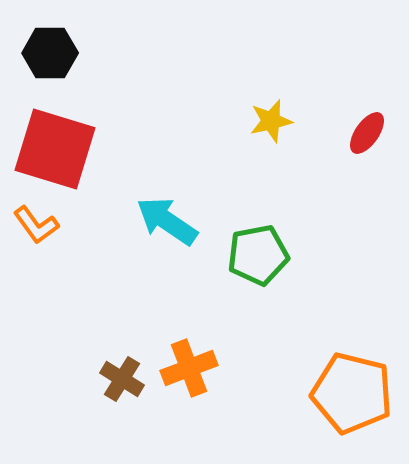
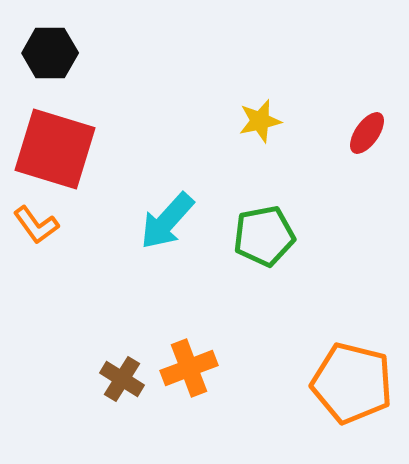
yellow star: moved 11 px left
cyan arrow: rotated 82 degrees counterclockwise
green pentagon: moved 6 px right, 19 px up
orange pentagon: moved 10 px up
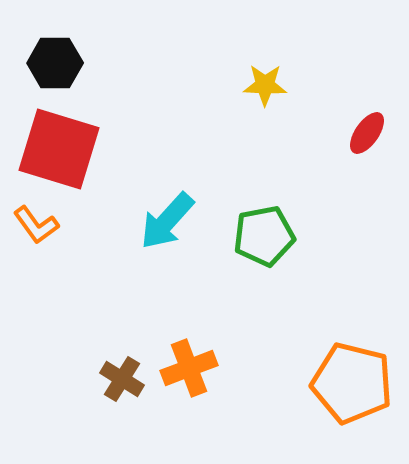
black hexagon: moved 5 px right, 10 px down
yellow star: moved 5 px right, 36 px up; rotated 15 degrees clockwise
red square: moved 4 px right
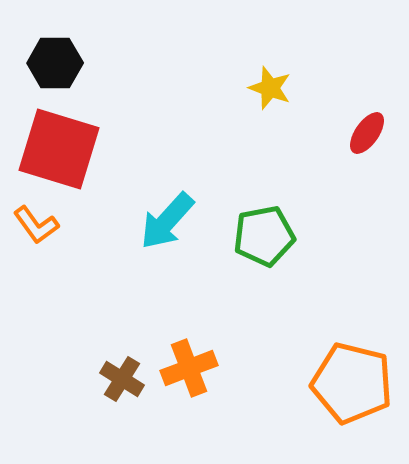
yellow star: moved 5 px right, 3 px down; rotated 18 degrees clockwise
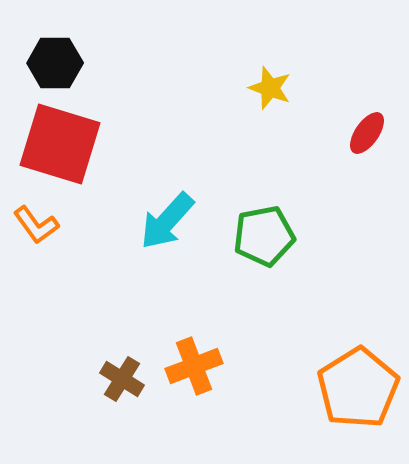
red square: moved 1 px right, 5 px up
orange cross: moved 5 px right, 2 px up
orange pentagon: moved 6 px right, 5 px down; rotated 26 degrees clockwise
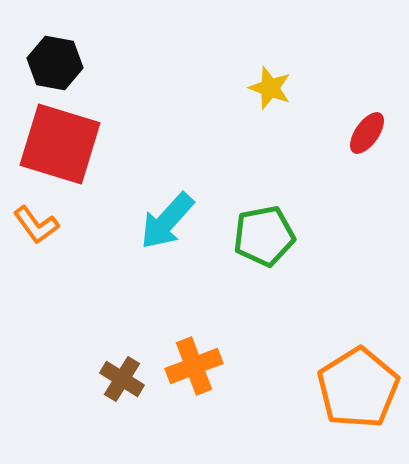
black hexagon: rotated 10 degrees clockwise
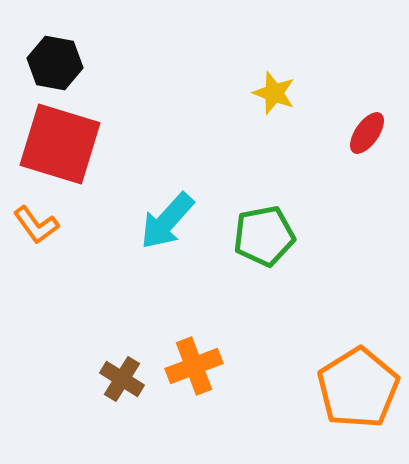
yellow star: moved 4 px right, 5 px down
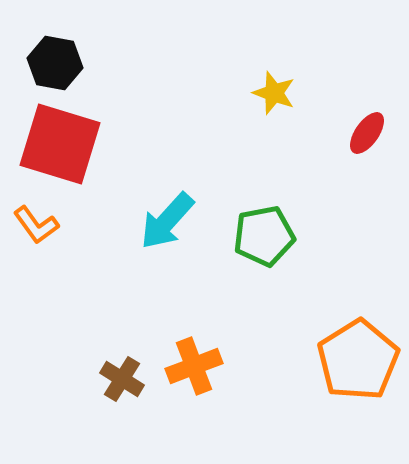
orange pentagon: moved 28 px up
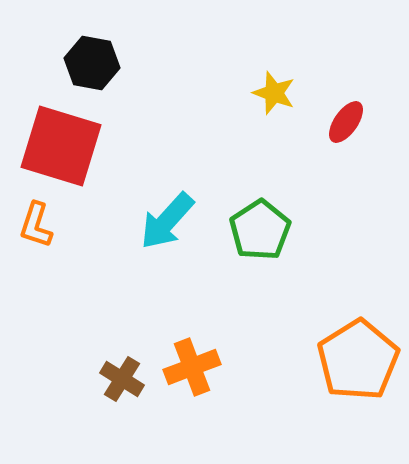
black hexagon: moved 37 px right
red ellipse: moved 21 px left, 11 px up
red square: moved 1 px right, 2 px down
orange L-shape: rotated 54 degrees clockwise
green pentagon: moved 4 px left, 6 px up; rotated 22 degrees counterclockwise
orange cross: moved 2 px left, 1 px down
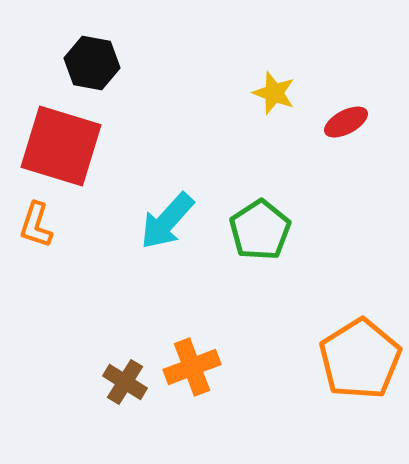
red ellipse: rotated 27 degrees clockwise
orange pentagon: moved 2 px right, 1 px up
brown cross: moved 3 px right, 3 px down
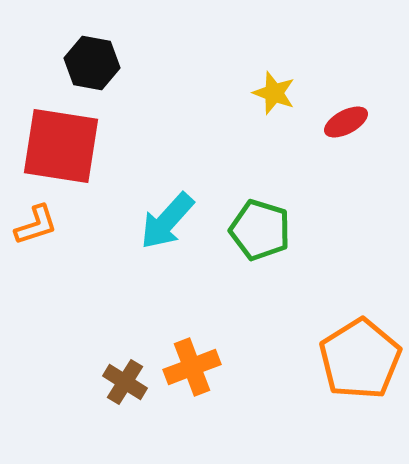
red square: rotated 8 degrees counterclockwise
orange L-shape: rotated 126 degrees counterclockwise
green pentagon: rotated 22 degrees counterclockwise
